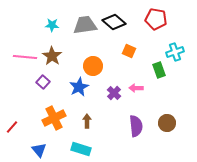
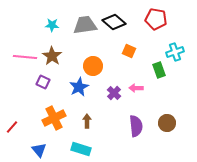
purple square: rotated 16 degrees counterclockwise
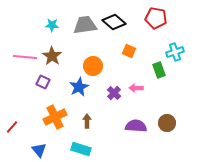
red pentagon: moved 1 px up
orange cross: moved 1 px right, 1 px up
purple semicircle: rotated 80 degrees counterclockwise
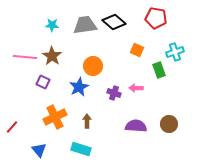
orange square: moved 8 px right, 1 px up
purple cross: rotated 24 degrees counterclockwise
brown circle: moved 2 px right, 1 px down
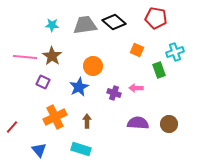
purple semicircle: moved 2 px right, 3 px up
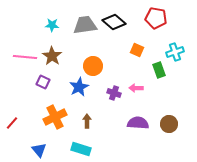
red line: moved 4 px up
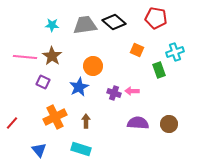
pink arrow: moved 4 px left, 3 px down
brown arrow: moved 1 px left
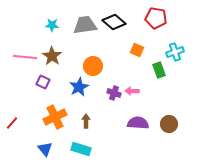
blue triangle: moved 6 px right, 1 px up
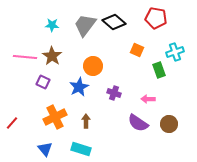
gray trapezoid: rotated 45 degrees counterclockwise
pink arrow: moved 16 px right, 8 px down
purple semicircle: rotated 150 degrees counterclockwise
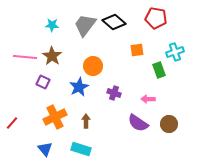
orange square: rotated 32 degrees counterclockwise
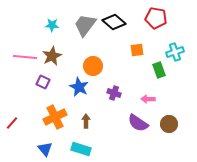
brown star: rotated 12 degrees clockwise
blue star: rotated 18 degrees counterclockwise
